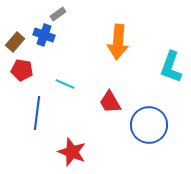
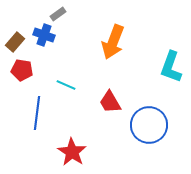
orange arrow: moved 5 px left; rotated 16 degrees clockwise
cyan line: moved 1 px right, 1 px down
red star: rotated 12 degrees clockwise
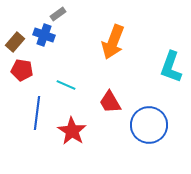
red star: moved 21 px up
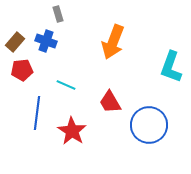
gray rectangle: rotated 70 degrees counterclockwise
blue cross: moved 2 px right, 6 px down
red pentagon: rotated 15 degrees counterclockwise
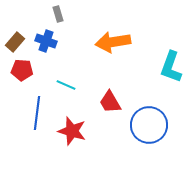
orange arrow: rotated 60 degrees clockwise
red pentagon: rotated 10 degrees clockwise
red star: rotated 16 degrees counterclockwise
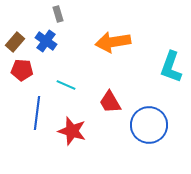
blue cross: rotated 15 degrees clockwise
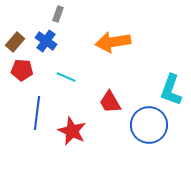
gray rectangle: rotated 35 degrees clockwise
cyan L-shape: moved 23 px down
cyan line: moved 8 px up
red star: rotated 8 degrees clockwise
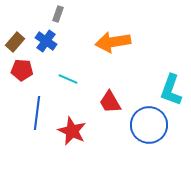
cyan line: moved 2 px right, 2 px down
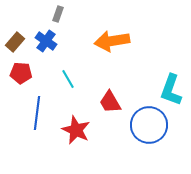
orange arrow: moved 1 px left, 1 px up
red pentagon: moved 1 px left, 3 px down
cyan line: rotated 36 degrees clockwise
red star: moved 4 px right, 1 px up
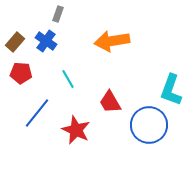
blue line: rotated 32 degrees clockwise
